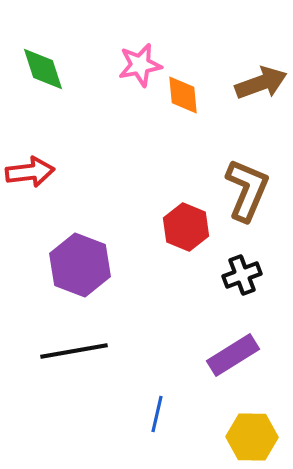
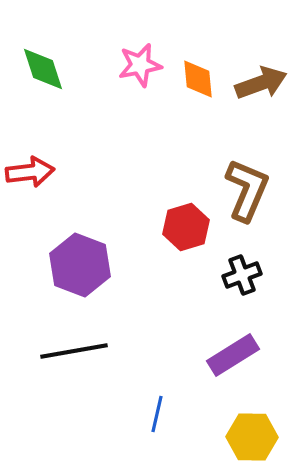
orange diamond: moved 15 px right, 16 px up
red hexagon: rotated 21 degrees clockwise
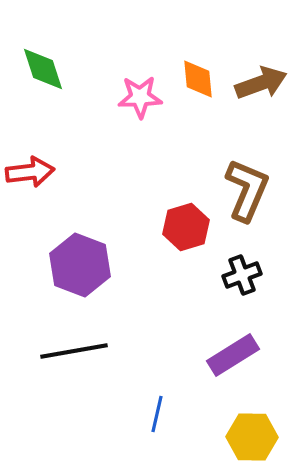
pink star: moved 32 px down; rotated 9 degrees clockwise
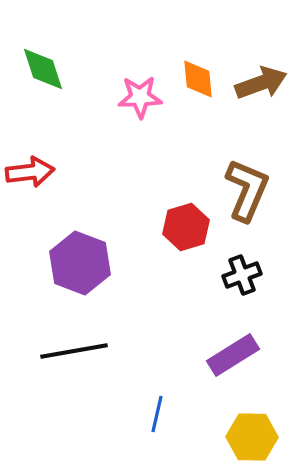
purple hexagon: moved 2 px up
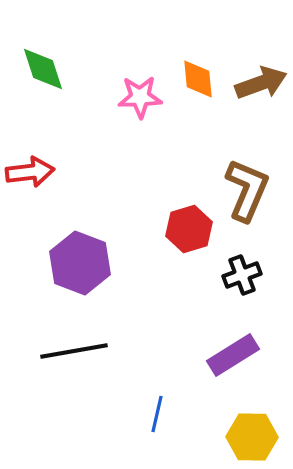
red hexagon: moved 3 px right, 2 px down
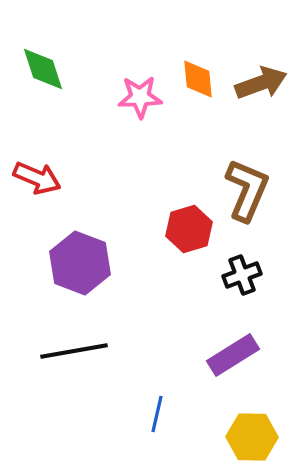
red arrow: moved 7 px right, 6 px down; rotated 30 degrees clockwise
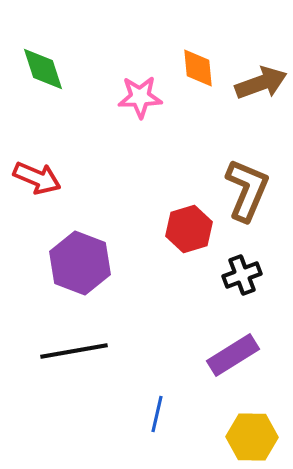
orange diamond: moved 11 px up
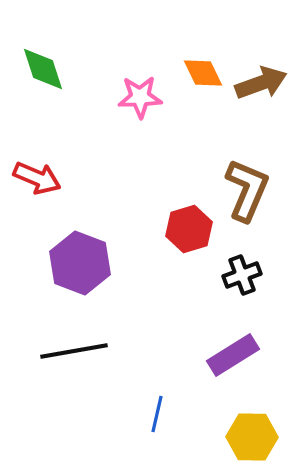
orange diamond: moved 5 px right, 5 px down; rotated 21 degrees counterclockwise
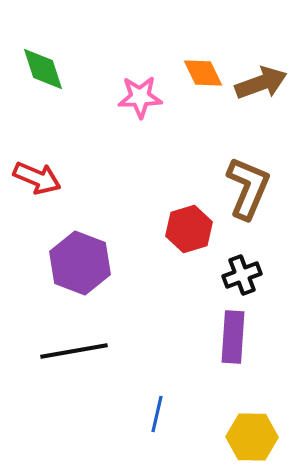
brown L-shape: moved 1 px right, 2 px up
purple rectangle: moved 18 px up; rotated 54 degrees counterclockwise
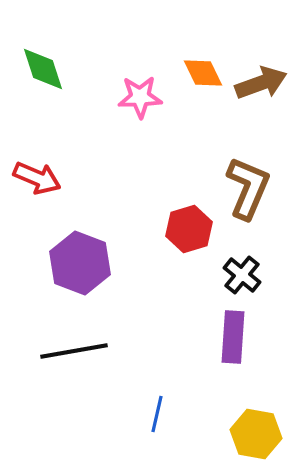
black cross: rotated 30 degrees counterclockwise
yellow hexagon: moved 4 px right, 3 px up; rotated 9 degrees clockwise
